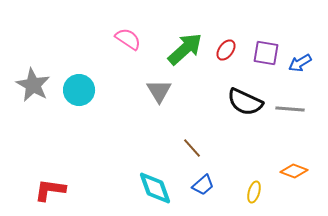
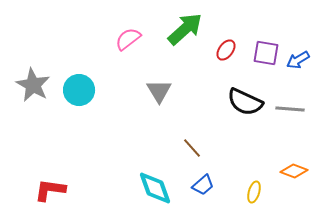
pink semicircle: rotated 72 degrees counterclockwise
green arrow: moved 20 px up
blue arrow: moved 2 px left, 3 px up
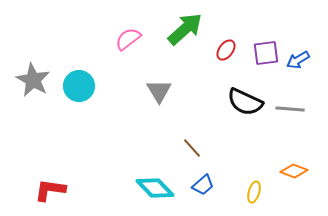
purple square: rotated 16 degrees counterclockwise
gray star: moved 5 px up
cyan circle: moved 4 px up
cyan diamond: rotated 24 degrees counterclockwise
